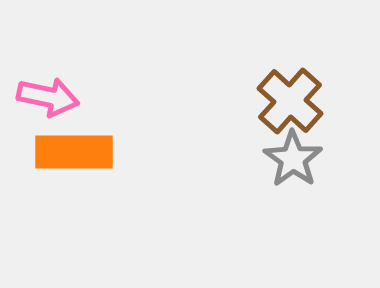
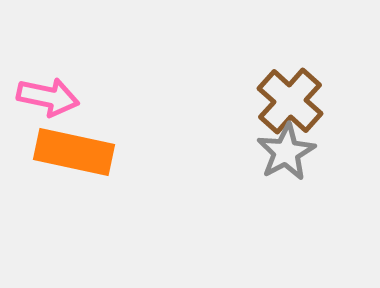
orange rectangle: rotated 12 degrees clockwise
gray star: moved 7 px left, 7 px up; rotated 8 degrees clockwise
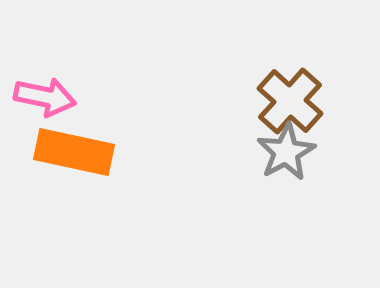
pink arrow: moved 3 px left
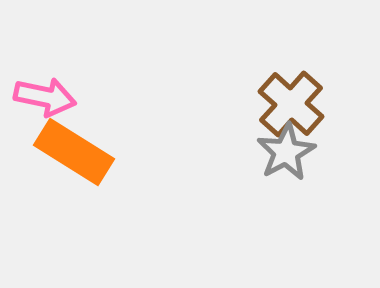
brown cross: moved 1 px right, 3 px down
orange rectangle: rotated 20 degrees clockwise
